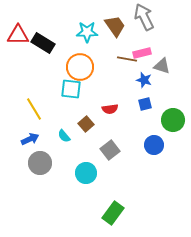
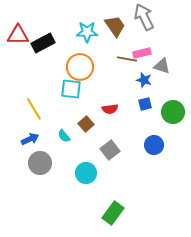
black rectangle: rotated 60 degrees counterclockwise
green circle: moved 8 px up
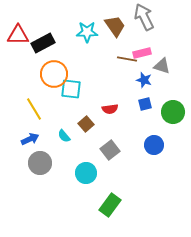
orange circle: moved 26 px left, 7 px down
green rectangle: moved 3 px left, 8 px up
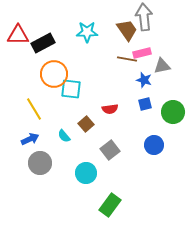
gray arrow: rotated 20 degrees clockwise
brown trapezoid: moved 12 px right, 4 px down
gray triangle: rotated 30 degrees counterclockwise
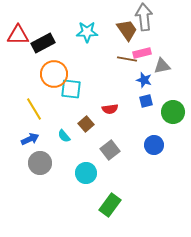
blue square: moved 1 px right, 3 px up
